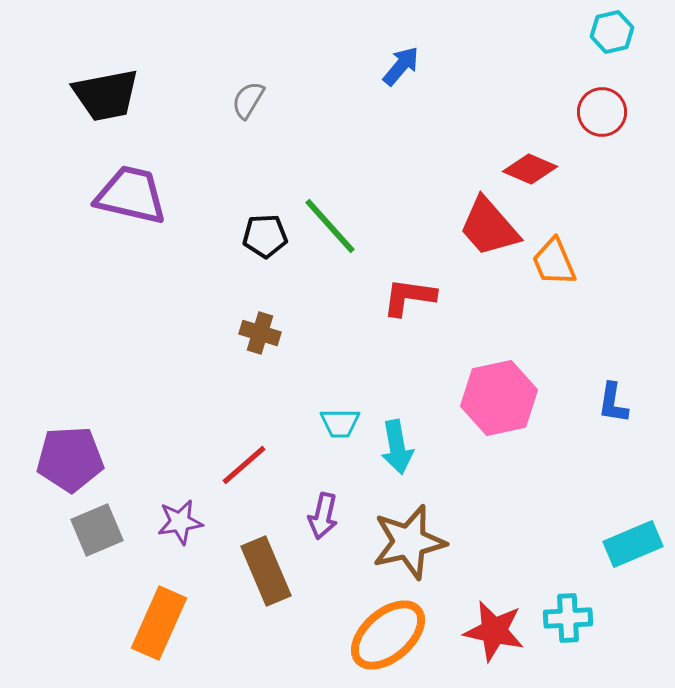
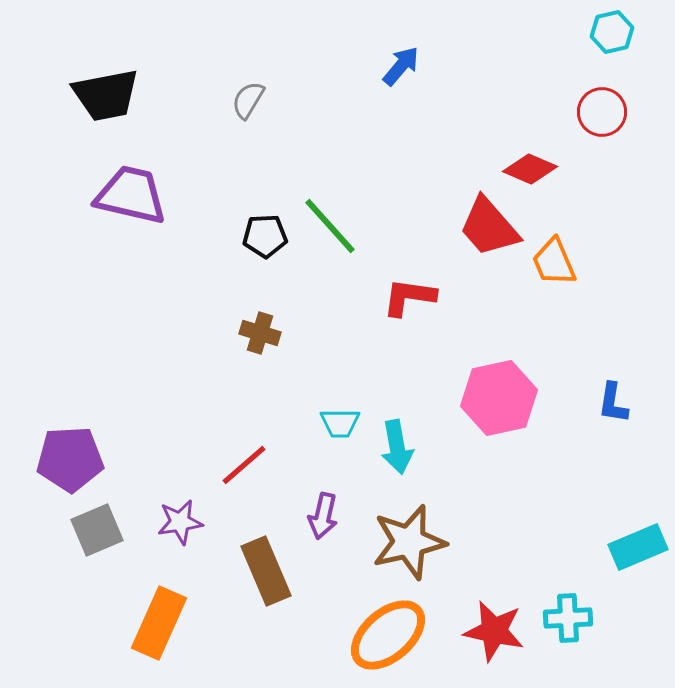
cyan rectangle: moved 5 px right, 3 px down
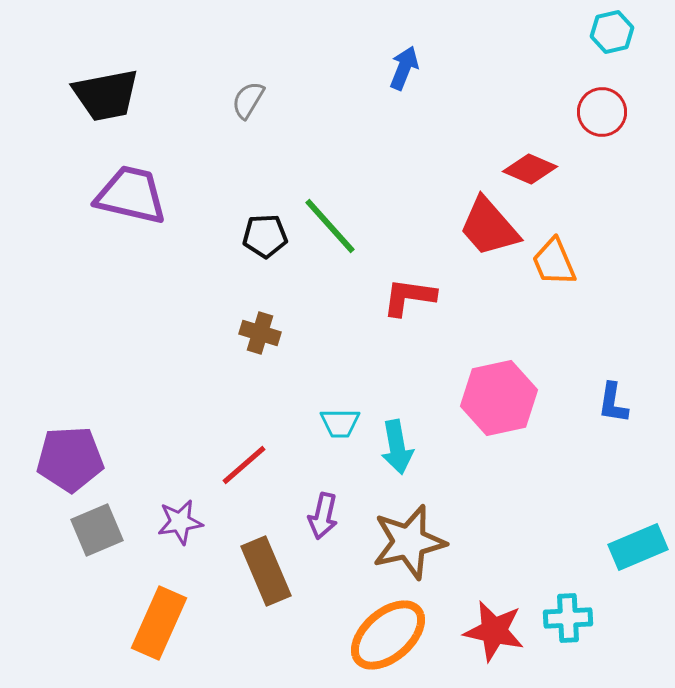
blue arrow: moved 3 px right, 2 px down; rotated 18 degrees counterclockwise
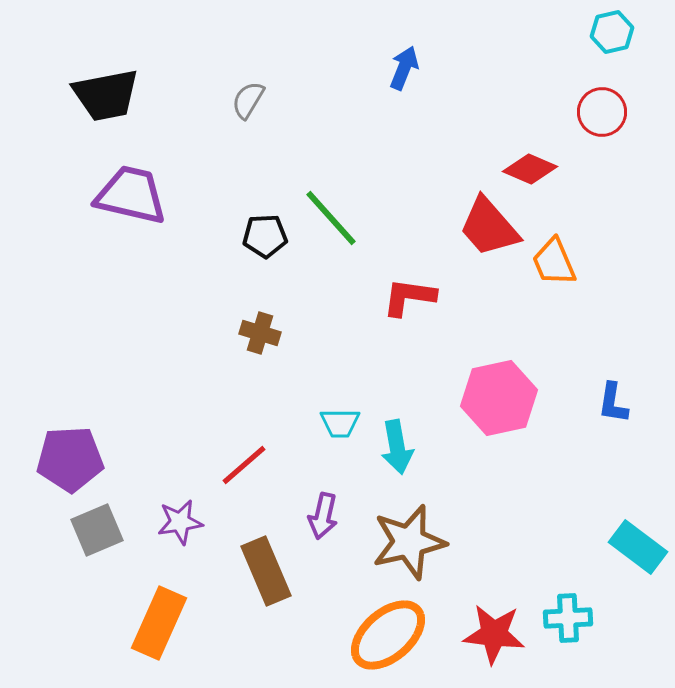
green line: moved 1 px right, 8 px up
cyan rectangle: rotated 60 degrees clockwise
red star: moved 3 px down; rotated 6 degrees counterclockwise
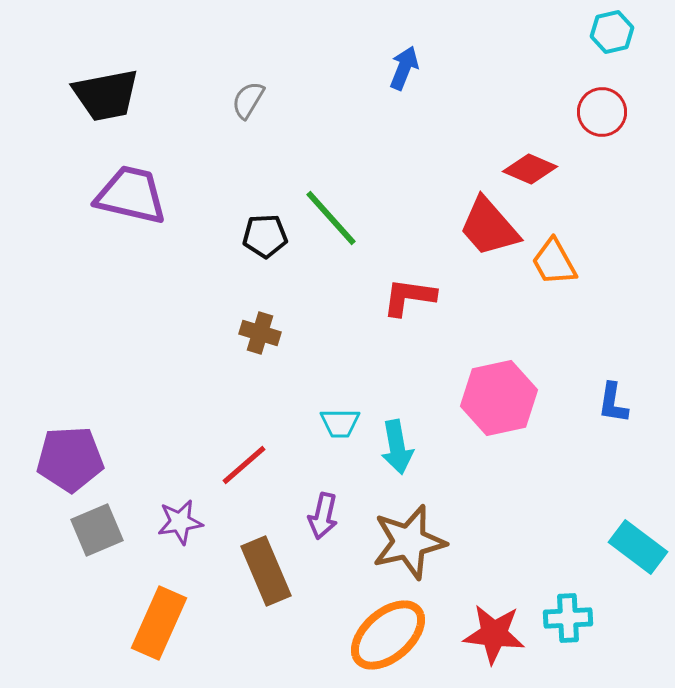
orange trapezoid: rotated 6 degrees counterclockwise
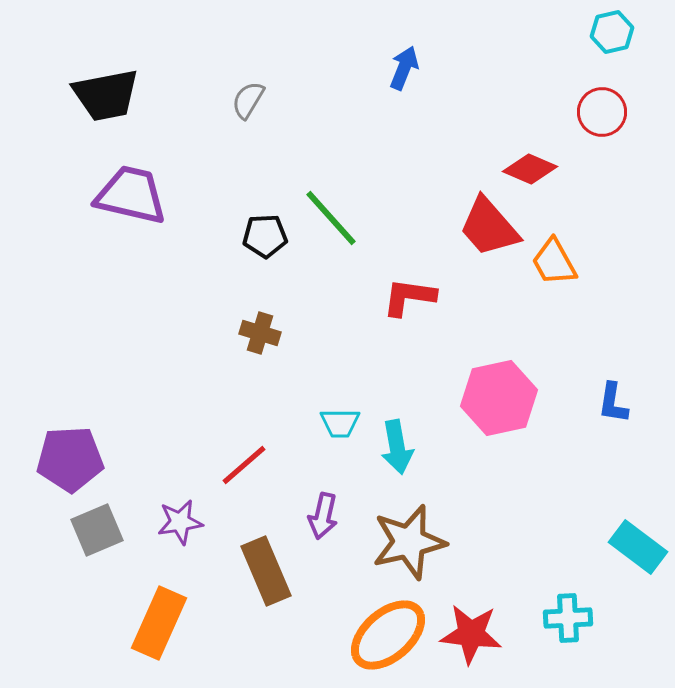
red star: moved 23 px left
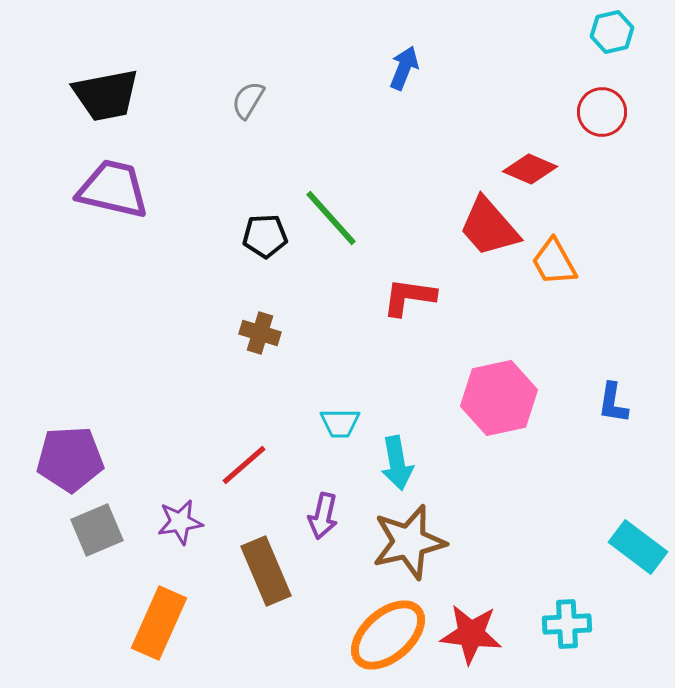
purple trapezoid: moved 18 px left, 6 px up
cyan arrow: moved 16 px down
cyan cross: moved 1 px left, 6 px down
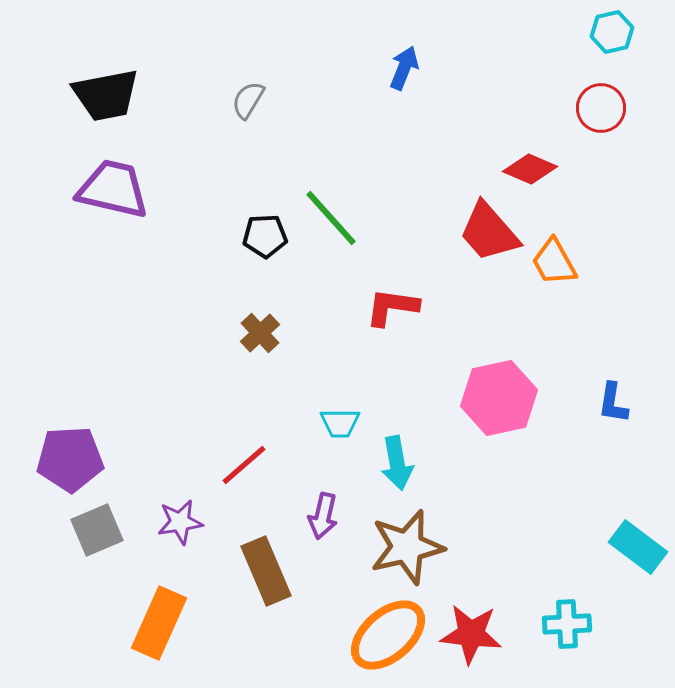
red circle: moved 1 px left, 4 px up
red trapezoid: moved 5 px down
red L-shape: moved 17 px left, 10 px down
brown cross: rotated 30 degrees clockwise
brown star: moved 2 px left, 5 px down
